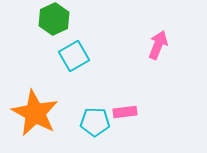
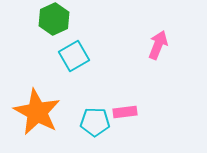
orange star: moved 2 px right, 1 px up
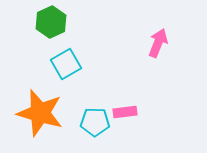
green hexagon: moved 3 px left, 3 px down
pink arrow: moved 2 px up
cyan square: moved 8 px left, 8 px down
orange star: moved 3 px right, 1 px down; rotated 12 degrees counterclockwise
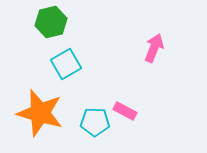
green hexagon: rotated 12 degrees clockwise
pink arrow: moved 4 px left, 5 px down
pink rectangle: moved 1 px up; rotated 35 degrees clockwise
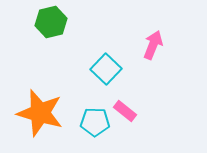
pink arrow: moved 1 px left, 3 px up
cyan square: moved 40 px right, 5 px down; rotated 16 degrees counterclockwise
pink rectangle: rotated 10 degrees clockwise
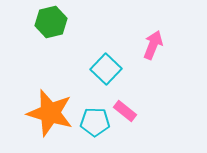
orange star: moved 10 px right
